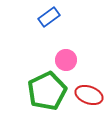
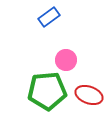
green pentagon: rotated 21 degrees clockwise
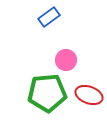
green pentagon: moved 2 px down
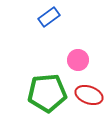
pink circle: moved 12 px right
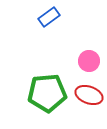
pink circle: moved 11 px right, 1 px down
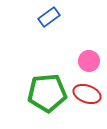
red ellipse: moved 2 px left, 1 px up
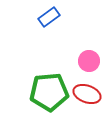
green pentagon: moved 2 px right, 1 px up
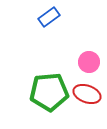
pink circle: moved 1 px down
